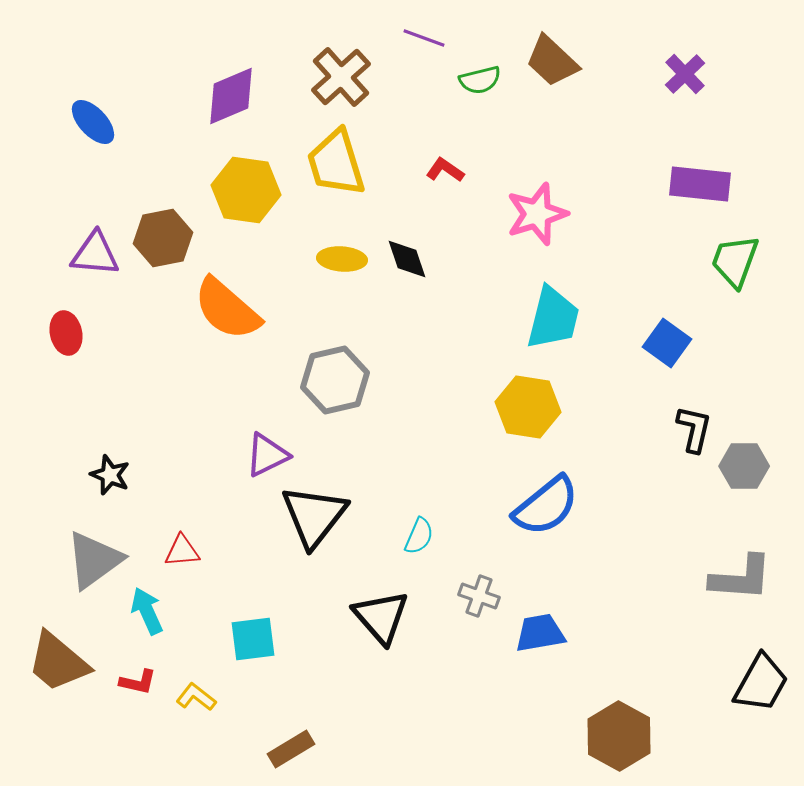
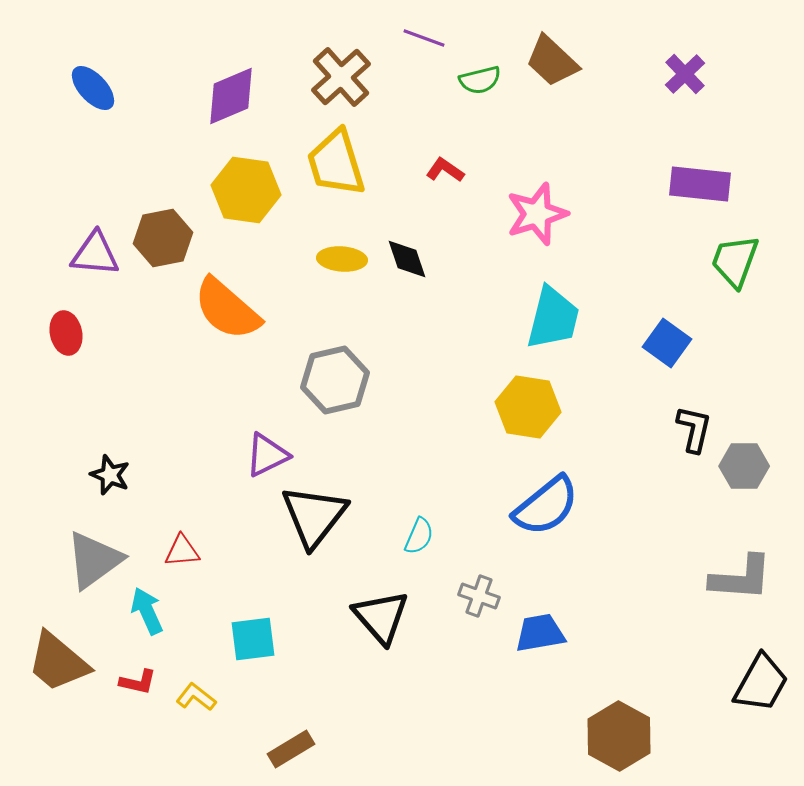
blue ellipse at (93, 122): moved 34 px up
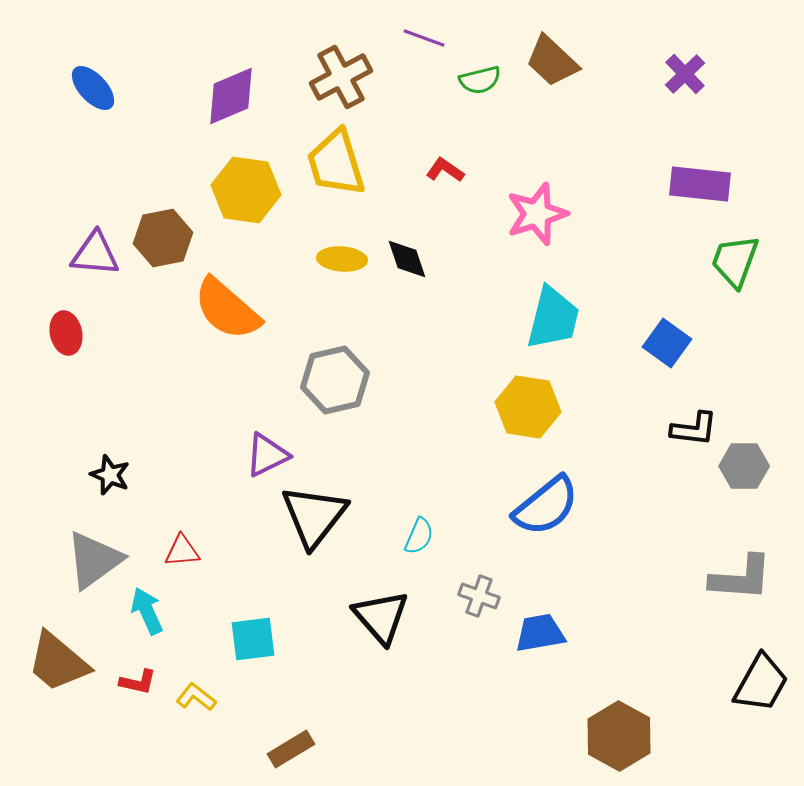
brown cross at (341, 77): rotated 14 degrees clockwise
black L-shape at (694, 429): rotated 84 degrees clockwise
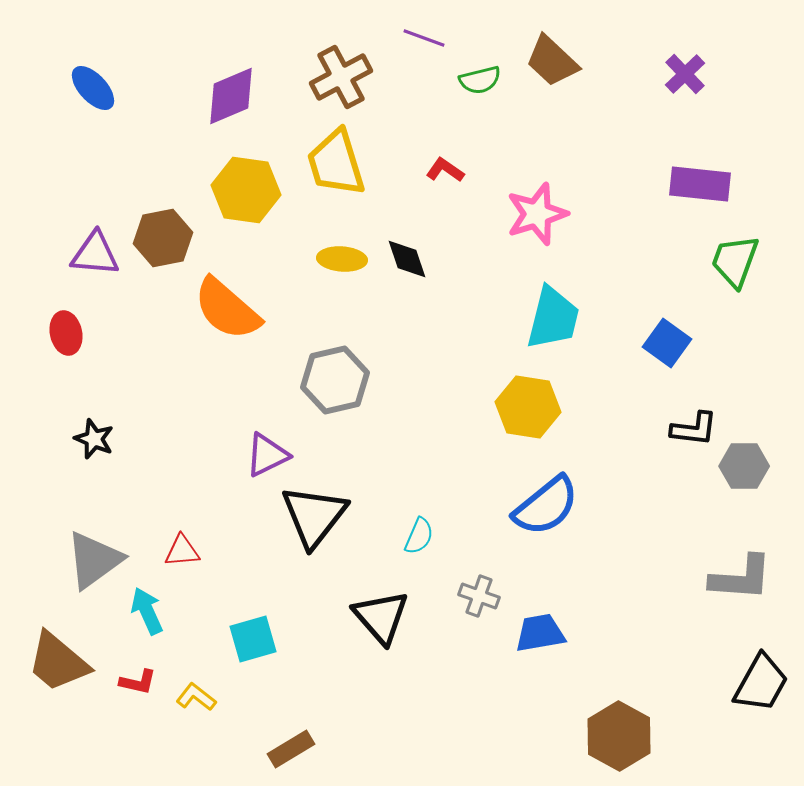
black star at (110, 475): moved 16 px left, 36 px up
cyan square at (253, 639): rotated 9 degrees counterclockwise
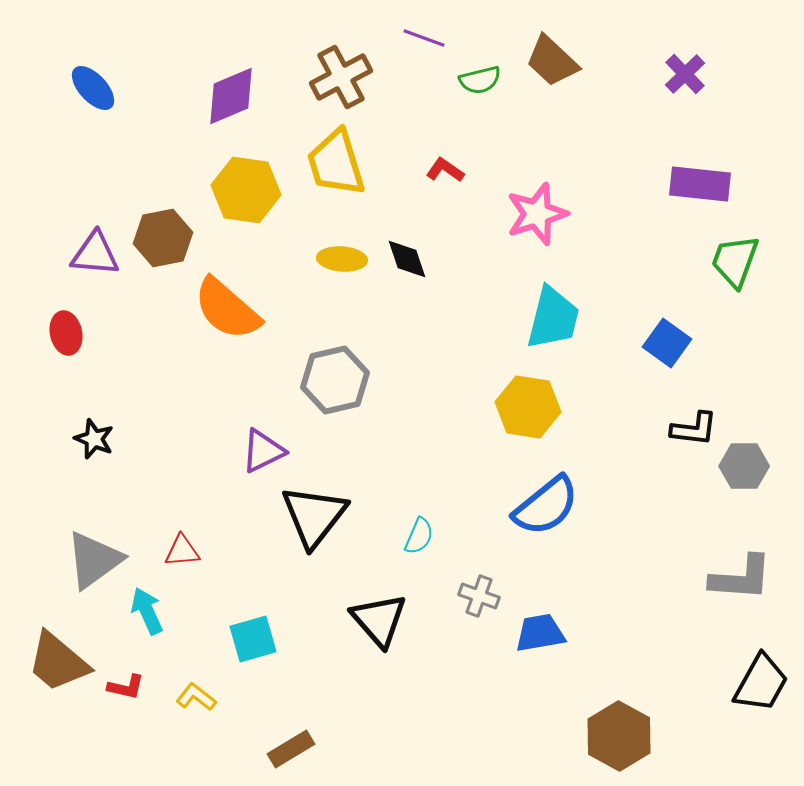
purple triangle at (267, 455): moved 4 px left, 4 px up
black triangle at (381, 617): moved 2 px left, 3 px down
red L-shape at (138, 682): moved 12 px left, 5 px down
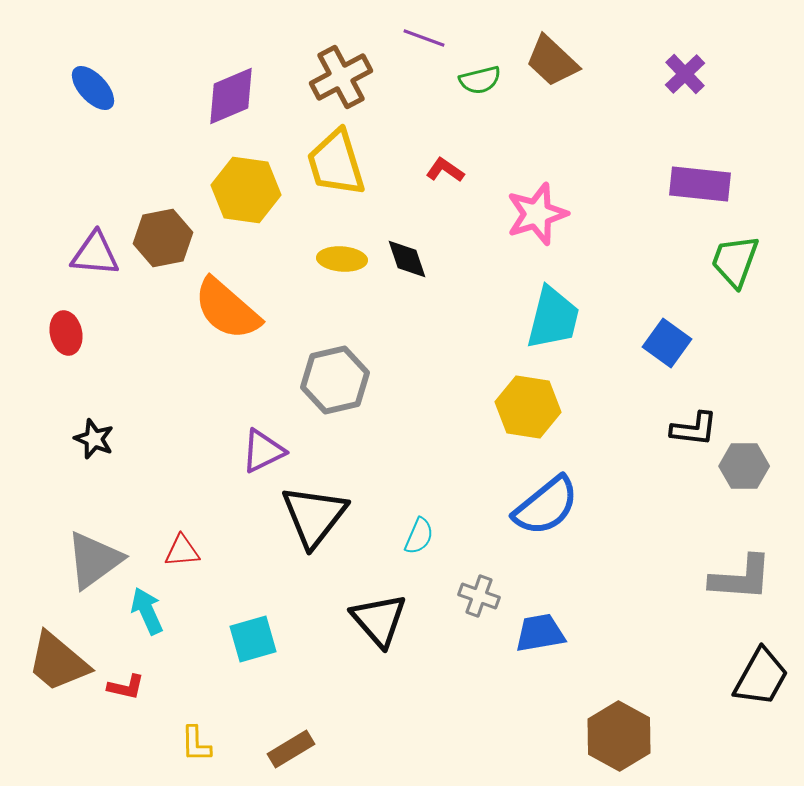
black trapezoid at (761, 683): moved 6 px up
yellow L-shape at (196, 697): moved 47 px down; rotated 129 degrees counterclockwise
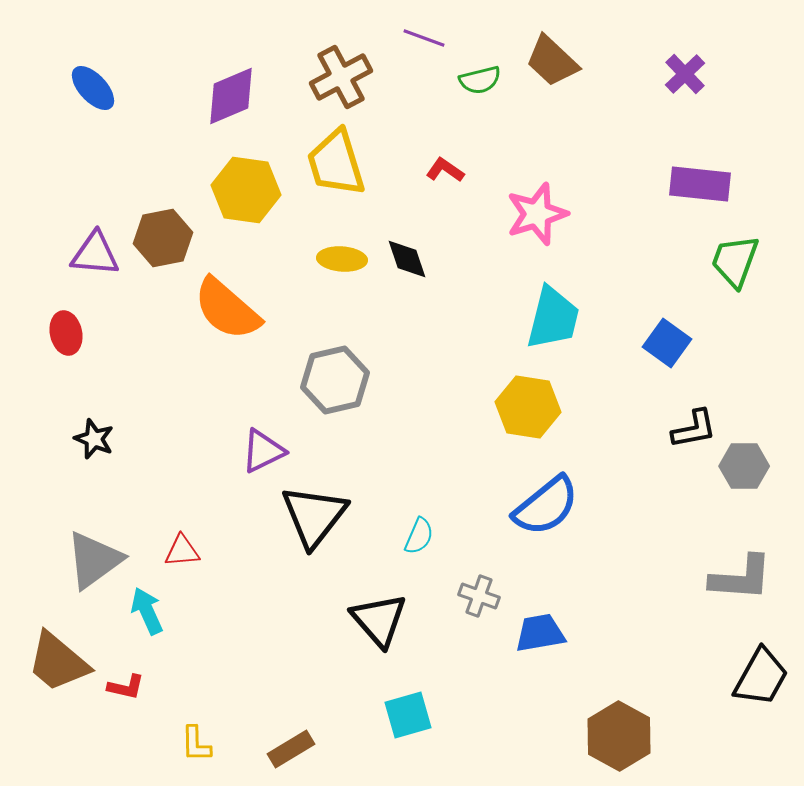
black L-shape at (694, 429): rotated 18 degrees counterclockwise
cyan square at (253, 639): moved 155 px right, 76 px down
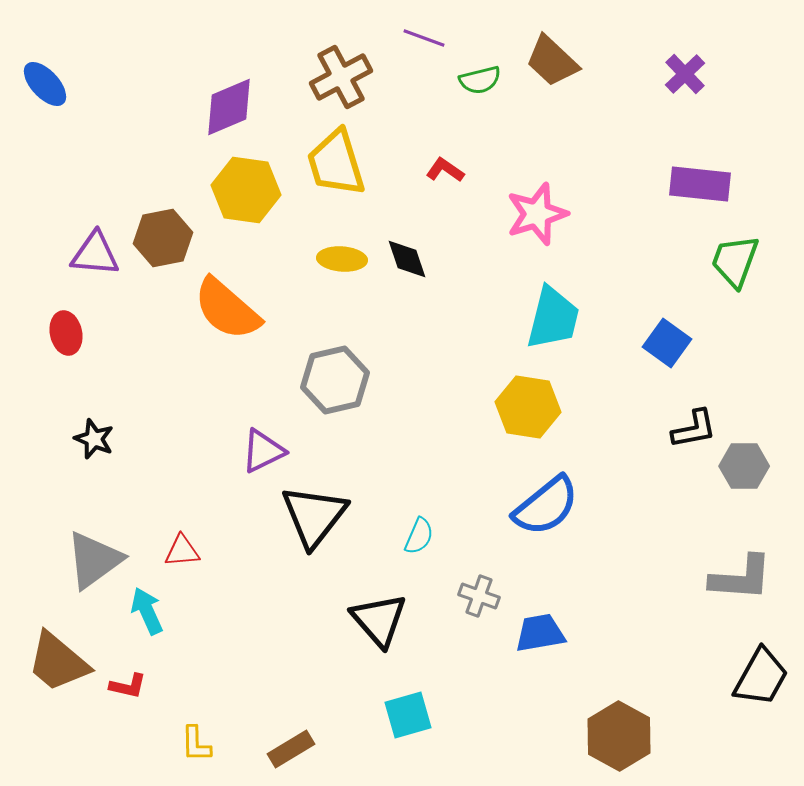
blue ellipse at (93, 88): moved 48 px left, 4 px up
purple diamond at (231, 96): moved 2 px left, 11 px down
red L-shape at (126, 687): moved 2 px right, 1 px up
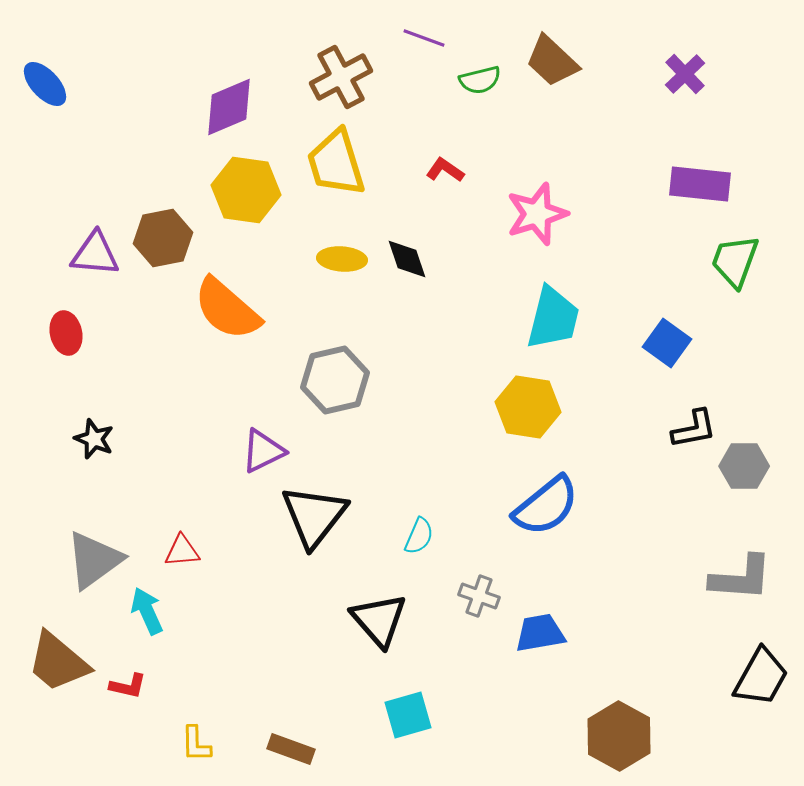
brown rectangle at (291, 749): rotated 51 degrees clockwise
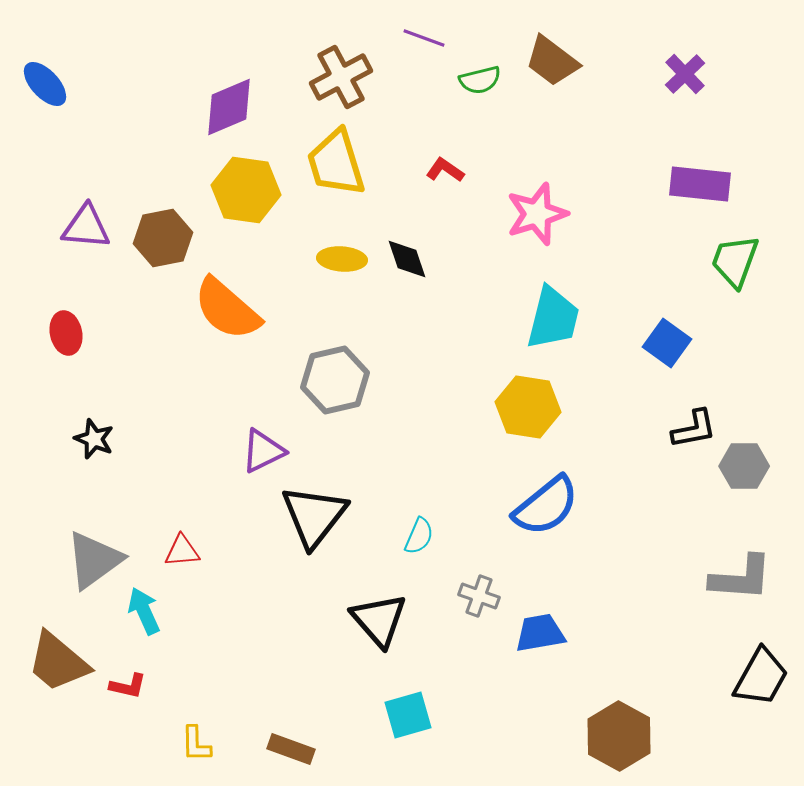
brown trapezoid at (552, 61): rotated 6 degrees counterclockwise
purple triangle at (95, 254): moved 9 px left, 27 px up
cyan arrow at (147, 611): moved 3 px left
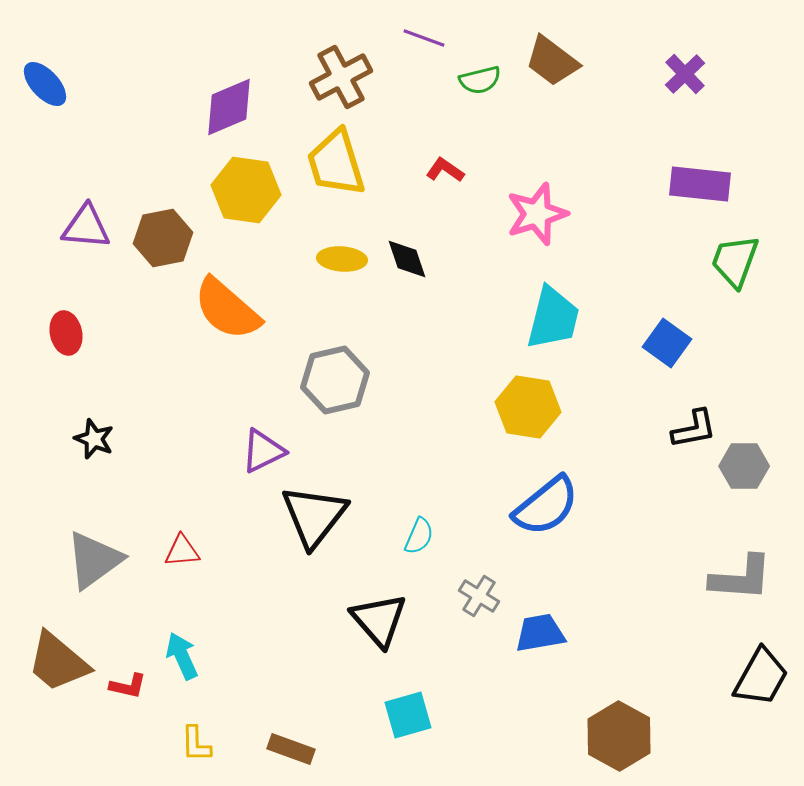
gray cross at (479, 596): rotated 12 degrees clockwise
cyan arrow at (144, 611): moved 38 px right, 45 px down
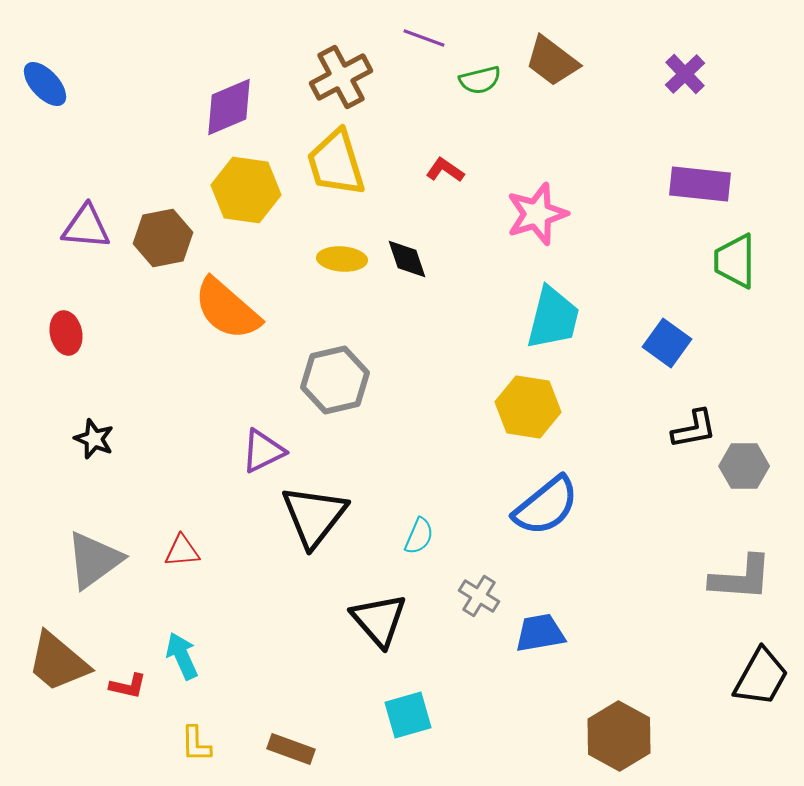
green trapezoid at (735, 261): rotated 20 degrees counterclockwise
